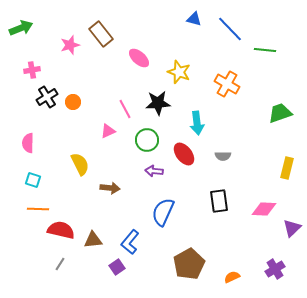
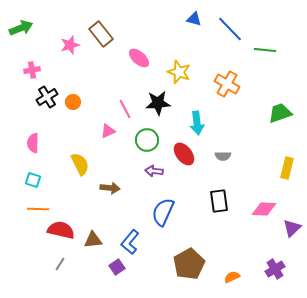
pink semicircle: moved 5 px right
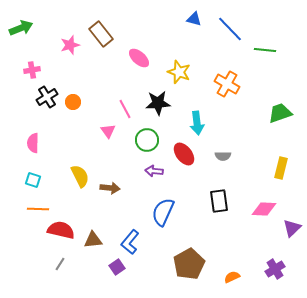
pink triangle: rotated 42 degrees counterclockwise
yellow semicircle: moved 12 px down
yellow rectangle: moved 6 px left
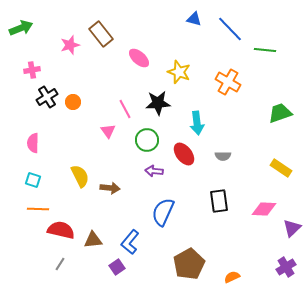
orange cross: moved 1 px right, 2 px up
yellow rectangle: rotated 70 degrees counterclockwise
purple cross: moved 11 px right, 2 px up
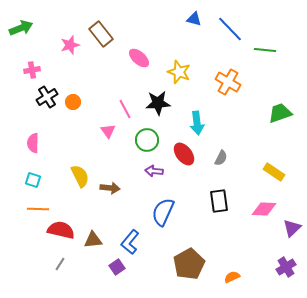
gray semicircle: moved 2 px left, 2 px down; rotated 63 degrees counterclockwise
yellow rectangle: moved 7 px left, 4 px down
